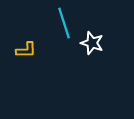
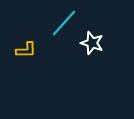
cyan line: rotated 60 degrees clockwise
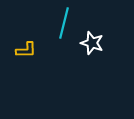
cyan line: rotated 28 degrees counterclockwise
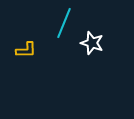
cyan line: rotated 8 degrees clockwise
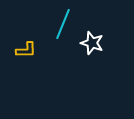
cyan line: moved 1 px left, 1 px down
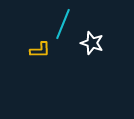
yellow L-shape: moved 14 px right
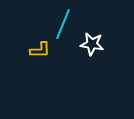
white star: moved 1 px down; rotated 10 degrees counterclockwise
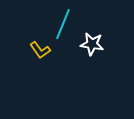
yellow L-shape: rotated 55 degrees clockwise
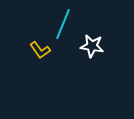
white star: moved 2 px down
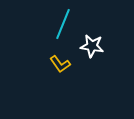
yellow L-shape: moved 20 px right, 14 px down
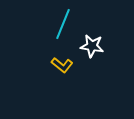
yellow L-shape: moved 2 px right, 1 px down; rotated 15 degrees counterclockwise
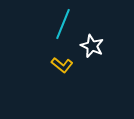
white star: rotated 15 degrees clockwise
